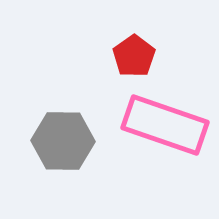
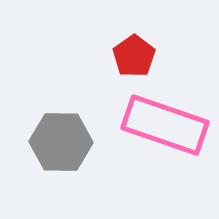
gray hexagon: moved 2 px left, 1 px down
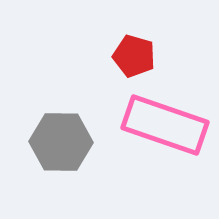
red pentagon: rotated 21 degrees counterclockwise
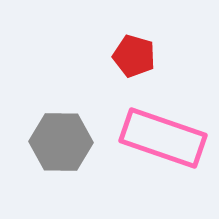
pink rectangle: moved 2 px left, 13 px down
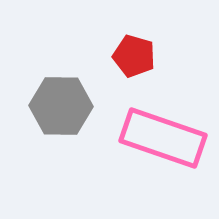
gray hexagon: moved 36 px up
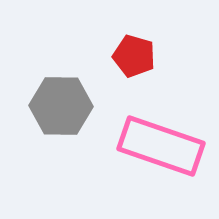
pink rectangle: moved 2 px left, 8 px down
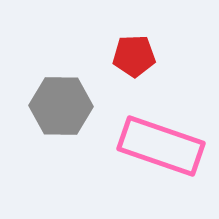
red pentagon: rotated 18 degrees counterclockwise
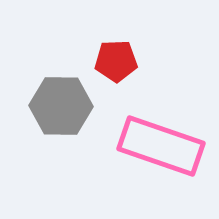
red pentagon: moved 18 px left, 5 px down
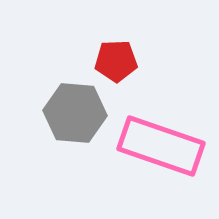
gray hexagon: moved 14 px right, 7 px down; rotated 4 degrees clockwise
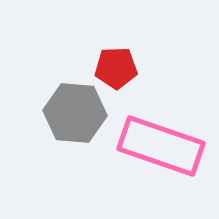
red pentagon: moved 7 px down
